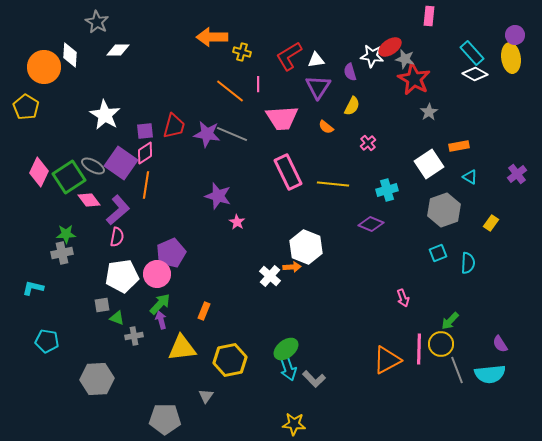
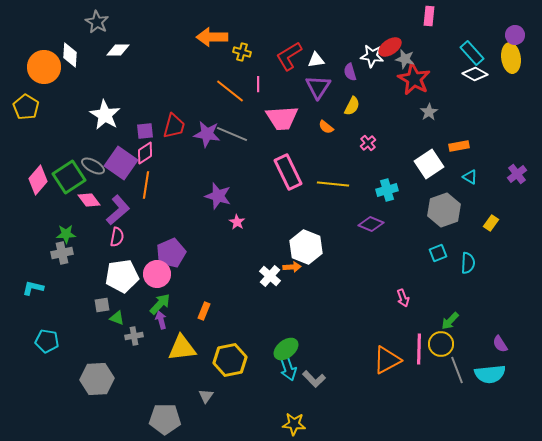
pink diamond at (39, 172): moved 1 px left, 8 px down; rotated 16 degrees clockwise
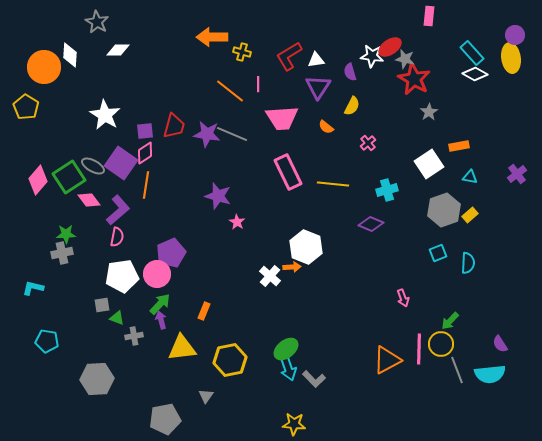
cyan triangle at (470, 177): rotated 21 degrees counterclockwise
yellow rectangle at (491, 223): moved 21 px left, 8 px up; rotated 14 degrees clockwise
gray pentagon at (165, 419): rotated 12 degrees counterclockwise
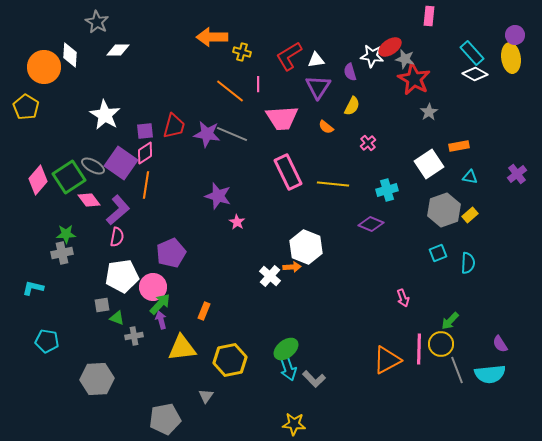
pink circle at (157, 274): moved 4 px left, 13 px down
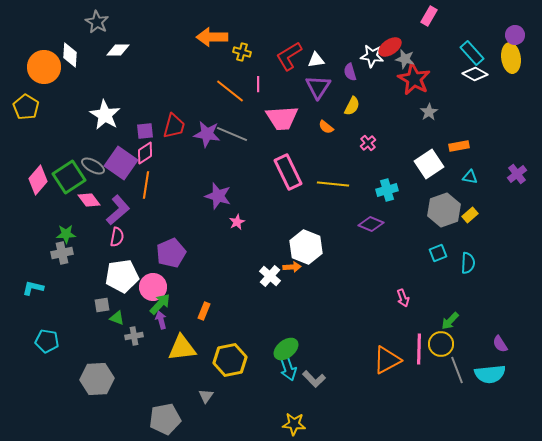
pink rectangle at (429, 16): rotated 24 degrees clockwise
pink star at (237, 222): rotated 14 degrees clockwise
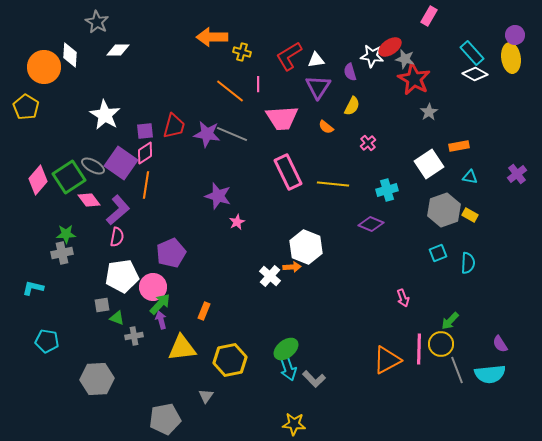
yellow rectangle at (470, 215): rotated 70 degrees clockwise
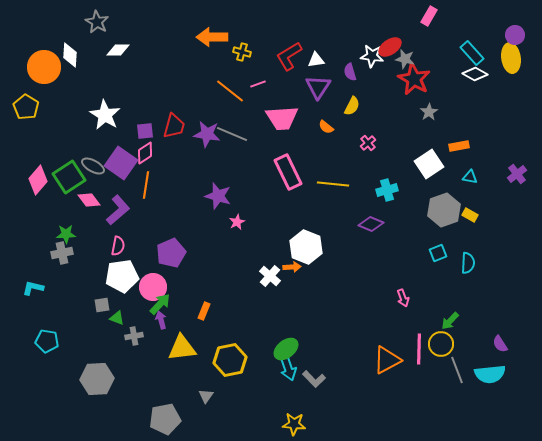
pink line at (258, 84): rotated 70 degrees clockwise
pink semicircle at (117, 237): moved 1 px right, 9 px down
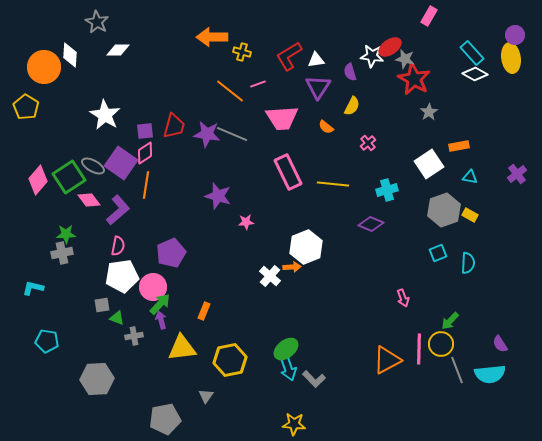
pink star at (237, 222): moved 9 px right; rotated 21 degrees clockwise
white hexagon at (306, 247): rotated 16 degrees clockwise
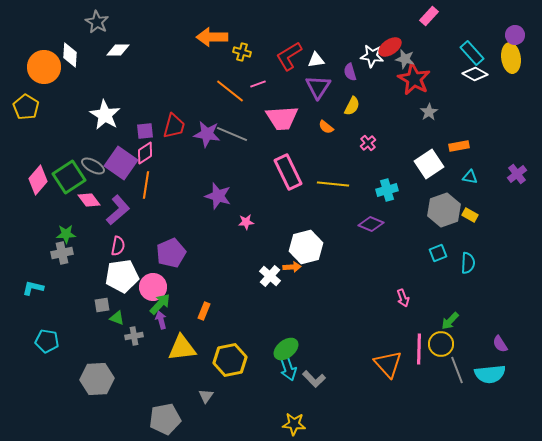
pink rectangle at (429, 16): rotated 12 degrees clockwise
white hexagon at (306, 247): rotated 8 degrees clockwise
orange triangle at (387, 360): moved 1 px right, 4 px down; rotated 44 degrees counterclockwise
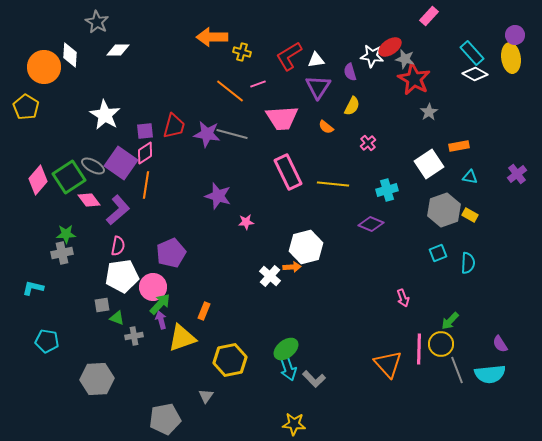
gray line at (232, 134): rotated 8 degrees counterclockwise
yellow triangle at (182, 348): moved 10 px up; rotated 12 degrees counterclockwise
